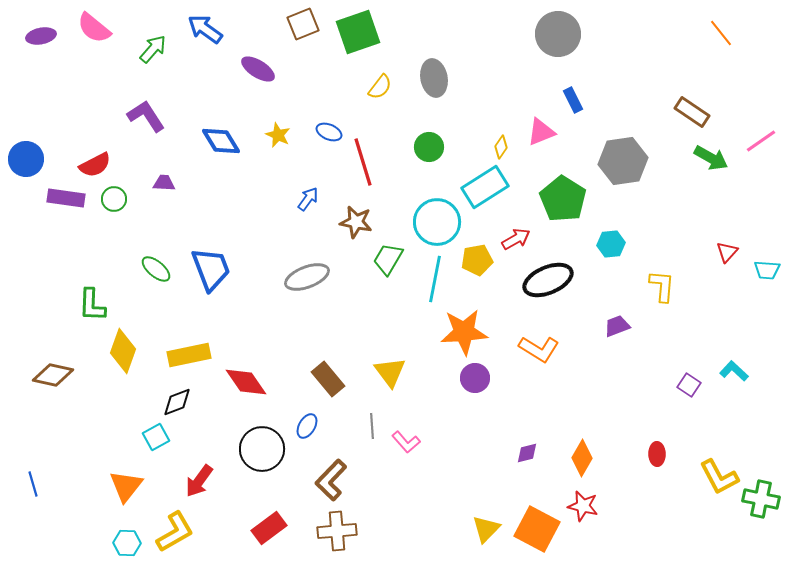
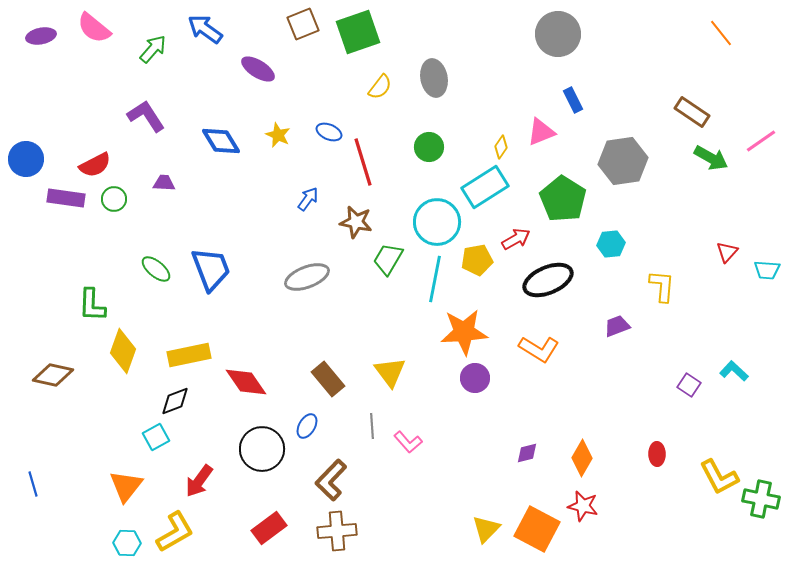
black diamond at (177, 402): moved 2 px left, 1 px up
pink L-shape at (406, 442): moved 2 px right
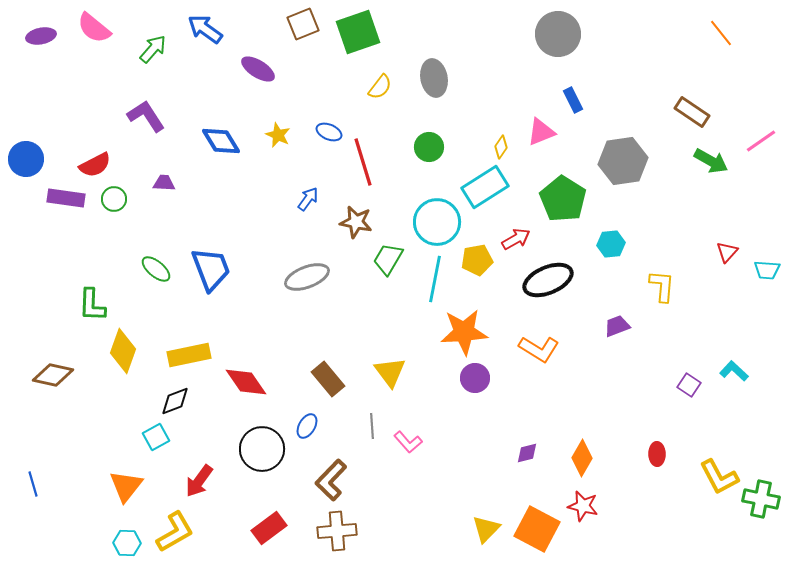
green arrow at (711, 158): moved 3 px down
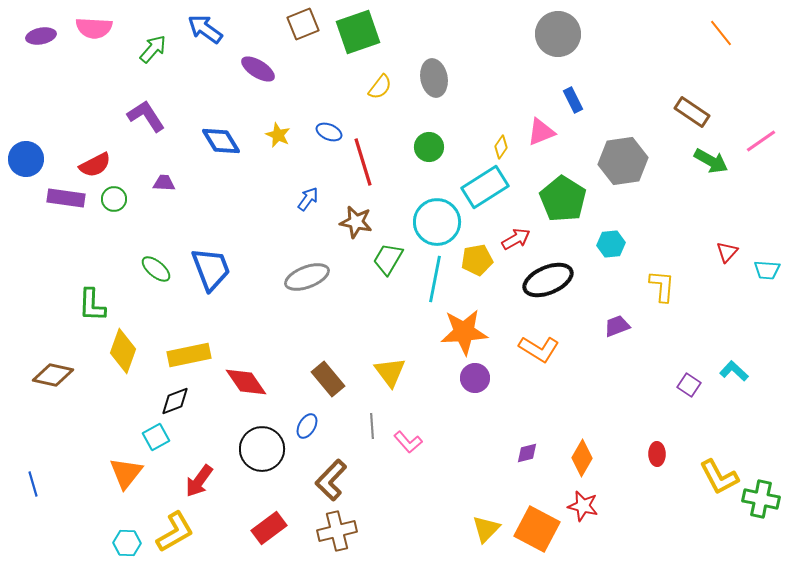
pink semicircle at (94, 28): rotated 36 degrees counterclockwise
orange triangle at (126, 486): moved 13 px up
brown cross at (337, 531): rotated 9 degrees counterclockwise
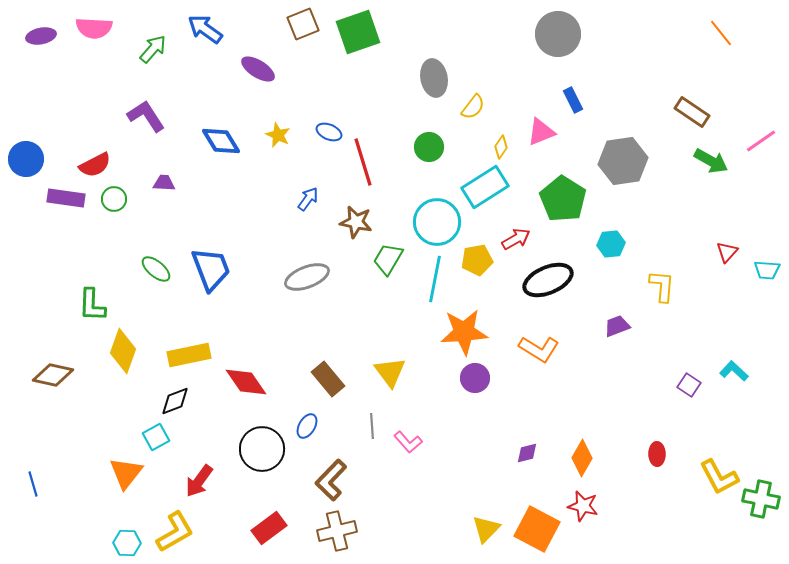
yellow semicircle at (380, 87): moved 93 px right, 20 px down
